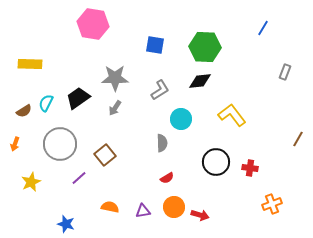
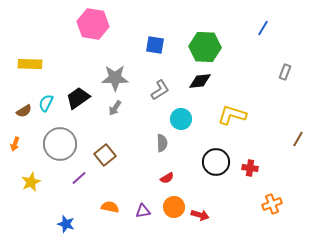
yellow L-shape: rotated 36 degrees counterclockwise
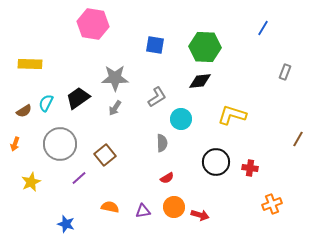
gray L-shape: moved 3 px left, 7 px down
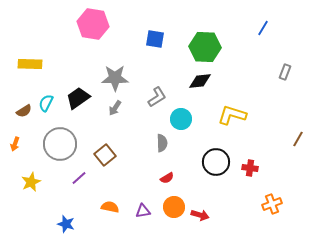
blue square: moved 6 px up
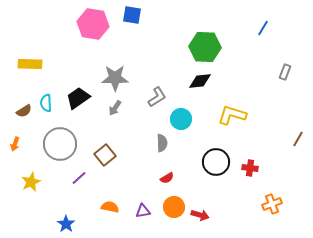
blue square: moved 23 px left, 24 px up
cyan semicircle: rotated 30 degrees counterclockwise
blue star: rotated 18 degrees clockwise
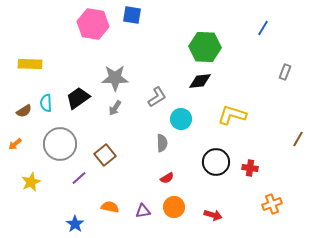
orange arrow: rotated 32 degrees clockwise
red arrow: moved 13 px right
blue star: moved 9 px right
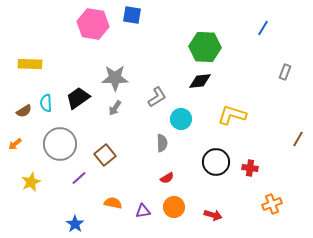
orange semicircle: moved 3 px right, 4 px up
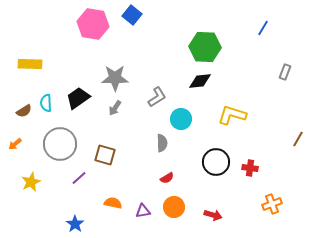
blue square: rotated 30 degrees clockwise
brown square: rotated 35 degrees counterclockwise
